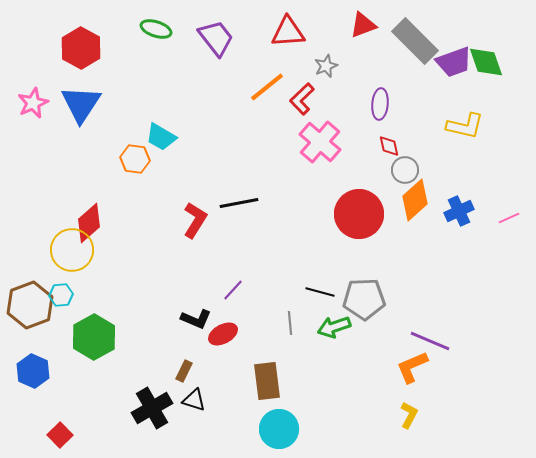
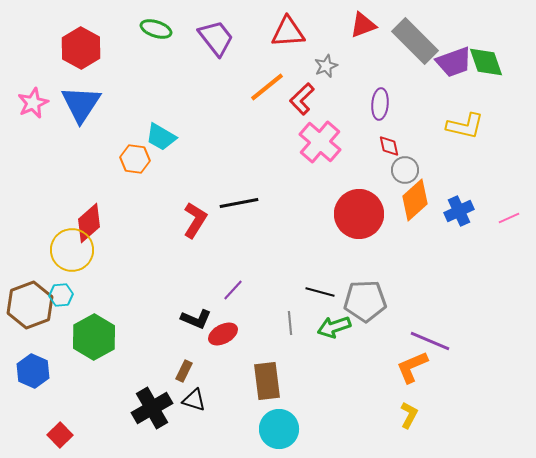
gray pentagon at (364, 299): moved 1 px right, 2 px down
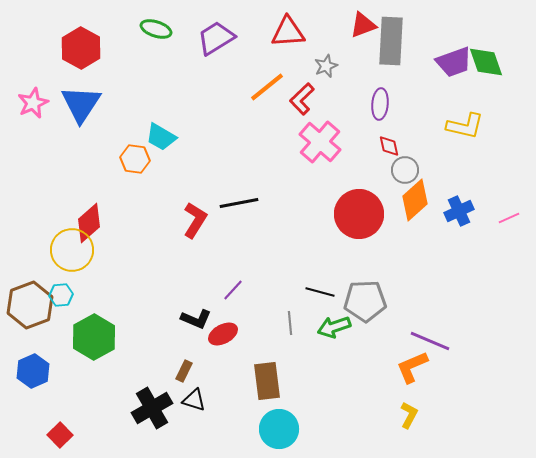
purple trapezoid at (216, 38): rotated 84 degrees counterclockwise
gray rectangle at (415, 41): moved 24 px left; rotated 48 degrees clockwise
blue hexagon at (33, 371): rotated 12 degrees clockwise
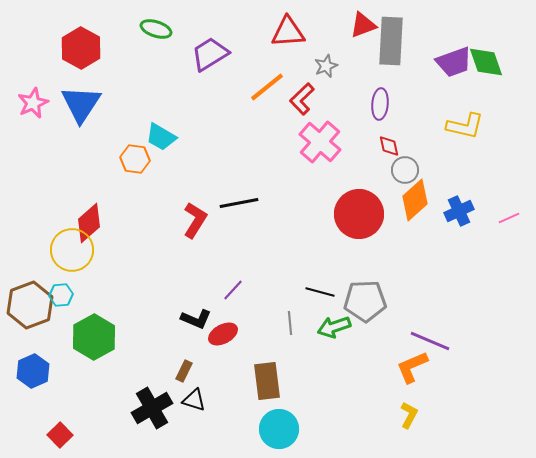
purple trapezoid at (216, 38): moved 6 px left, 16 px down
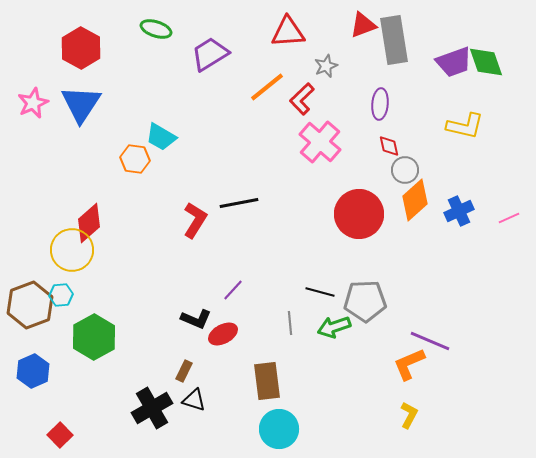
gray rectangle at (391, 41): moved 3 px right, 1 px up; rotated 12 degrees counterclockwise
orange L-shape at (412, 367): moved 3 px left, 3 px up
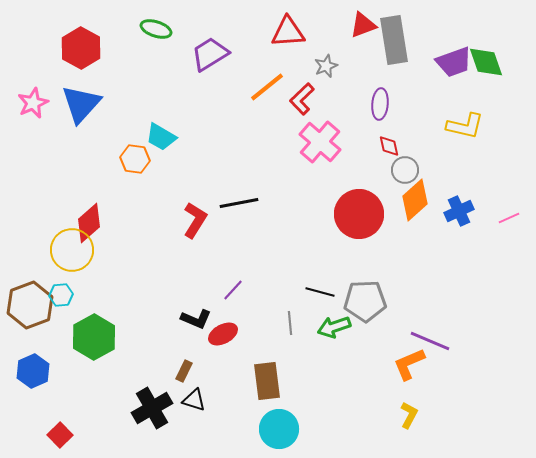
blue triangle at (81, 104): rotated 9 degrees clockwise
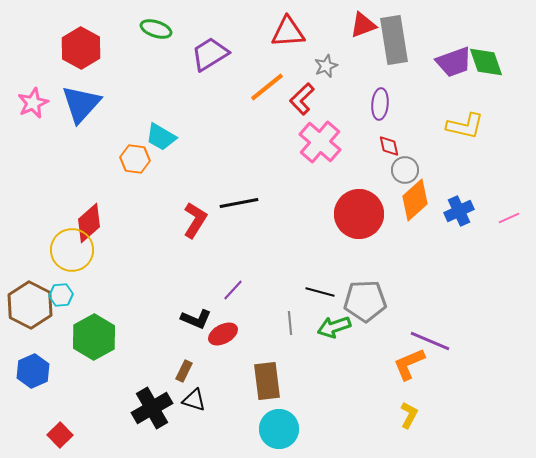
brown hexagon at (30, 305): rotated 12 degrees counterclockwise
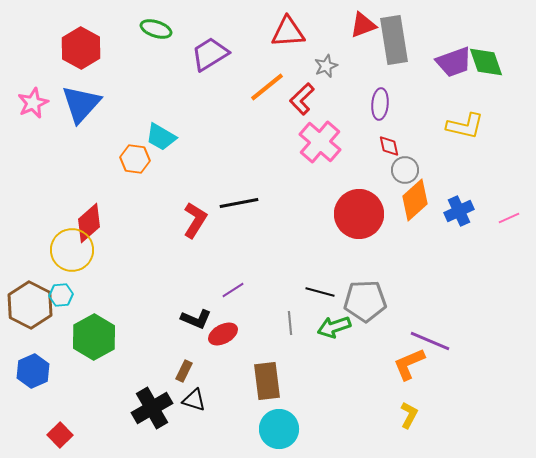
purple line at (233, 290): rotated 15 degrees clockwise
